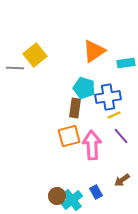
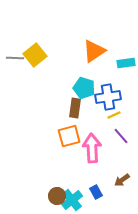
gray line: moved 10 px up
pink arrow: moved 3 px down
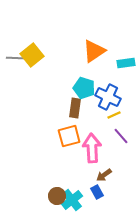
yellow square: moved 3 px left
blue cross: rotated 35 degrees clockwise
brown arrow: moved 18 px left, 5 px up
blue rectangle: moved 1 px right
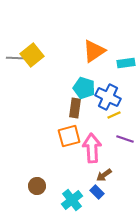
purple line: moved 4 px right, 3 px down; rotated 30 degrees counterclockwise
blue rectangle: rotated 16 degrees counterclockwise
brown circle: moved 20 px left, 10 px up
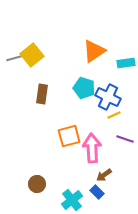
gray line: rotated 18 degrees counterclockwise
brown rectangle: moved 33 px left, 14 px up
brown circle: moved 2 px up
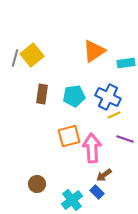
gray line: rotated 60 degrees counterclockwise
cyan pentagon: moved 10 px left, 8 px down; rotated 25 degrees counterclockwise
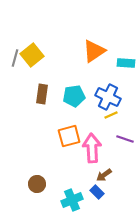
cyan rectangle: rotated 12 degrees clockwise
yellow line: moved 3 px left
cyan cross: rotated 15 degrees clockwise
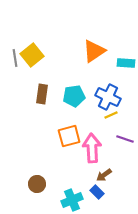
gray line: rotated 24 degrees counterclockwise
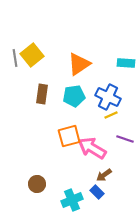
orange triangle: moved 15 px left, 13 px down
pink arrow: rotated 56 degrees counterclockwise
